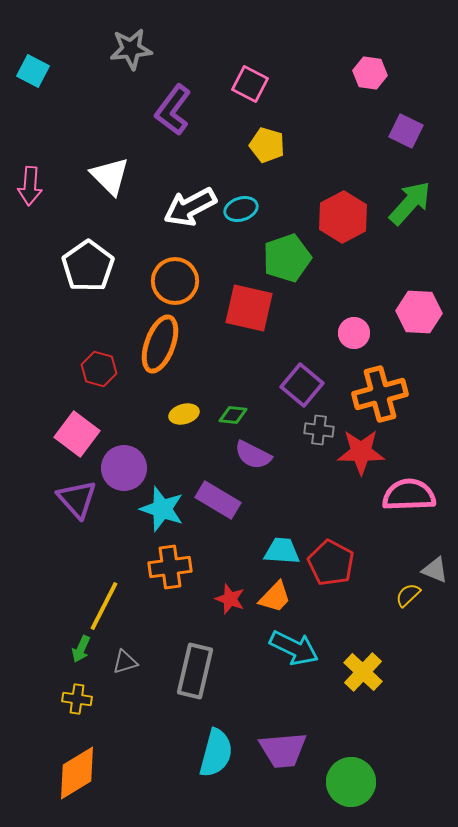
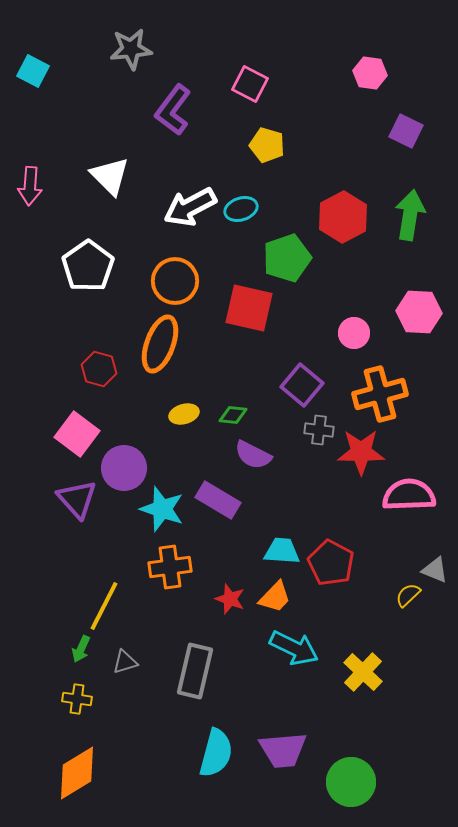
green arrow at (410, 203): moved 12 px down; rotated 33 degrees counterclockwise
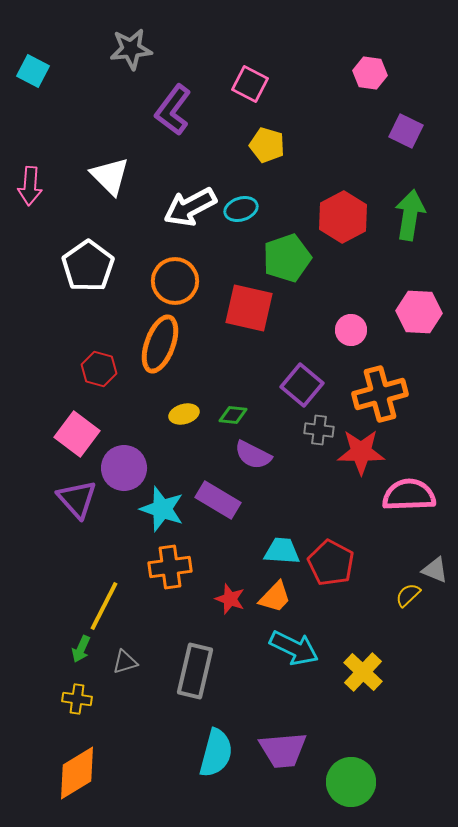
pink circle at (354, 333): moved 3 px left, 3 px up
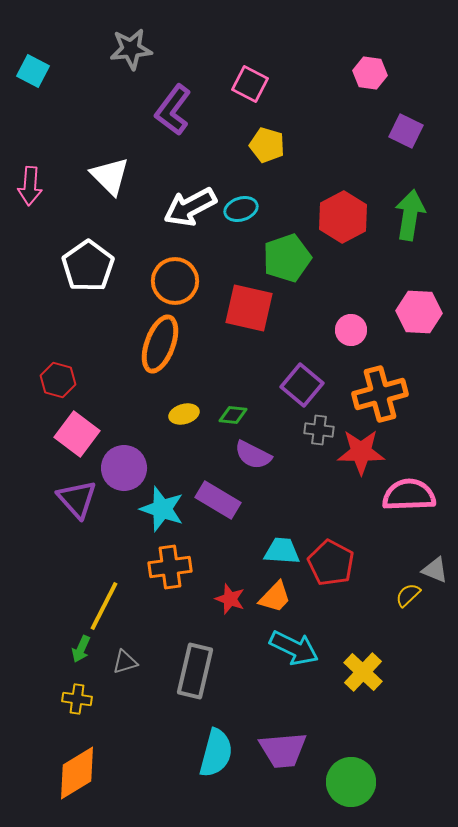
red hexagon at (99, 369): moved 41 px left, 11 px down
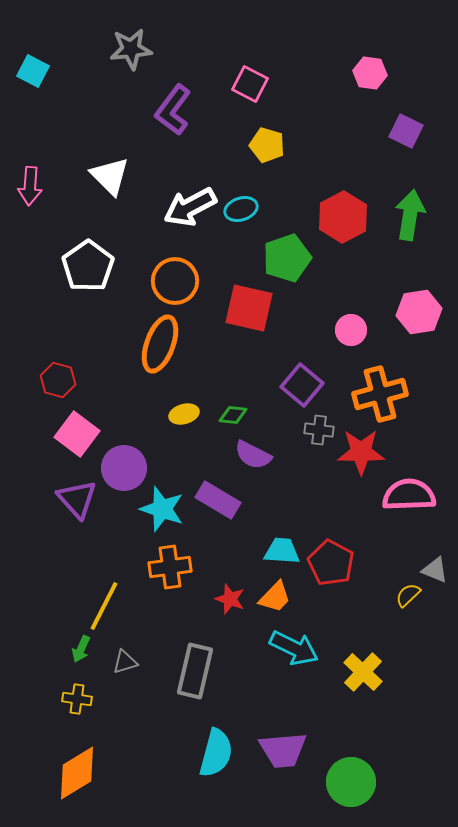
pink hexagon at (419, 312): rotated 12 degrees counterclockwise
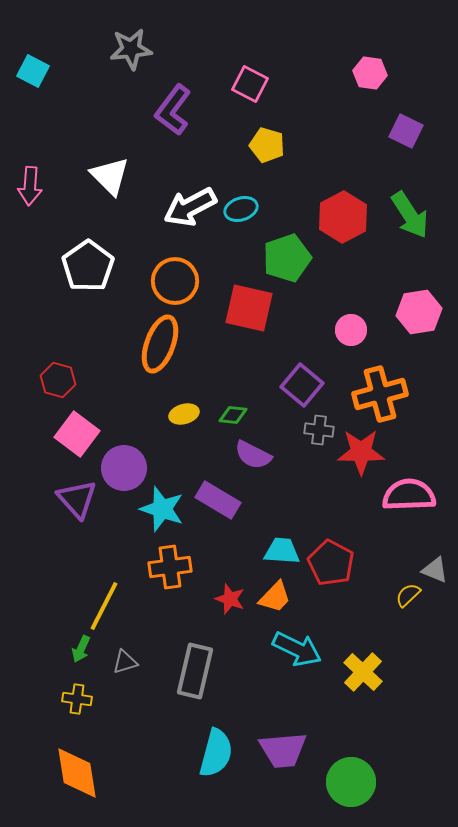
green arrow at (410, 215): rotated 138 degrees clockwise
cyan arrow at (294, 648): moved 3 px right, 1 px down
orange diamond at (77, 773): rotated 68 degrees counterclockwise
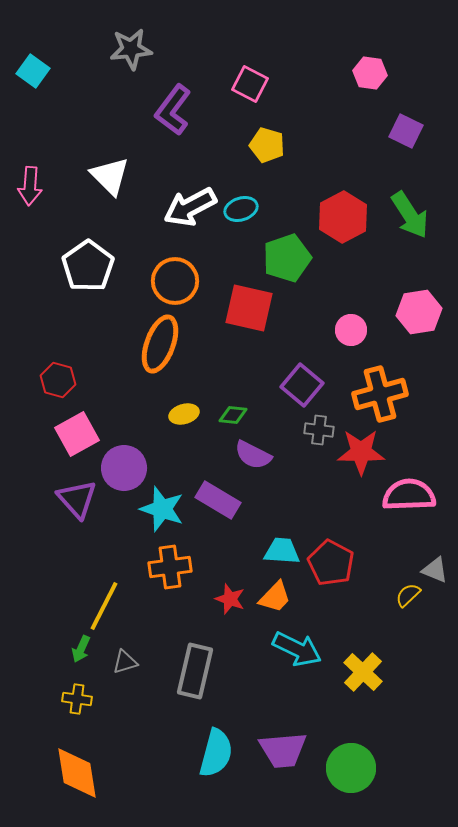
cyan square at (33, 71): rotated 8 degrees clockwise
pink square at (77, 434): rotated 24 degrees clockwise
green circle at (351, 782): moved 14 px up
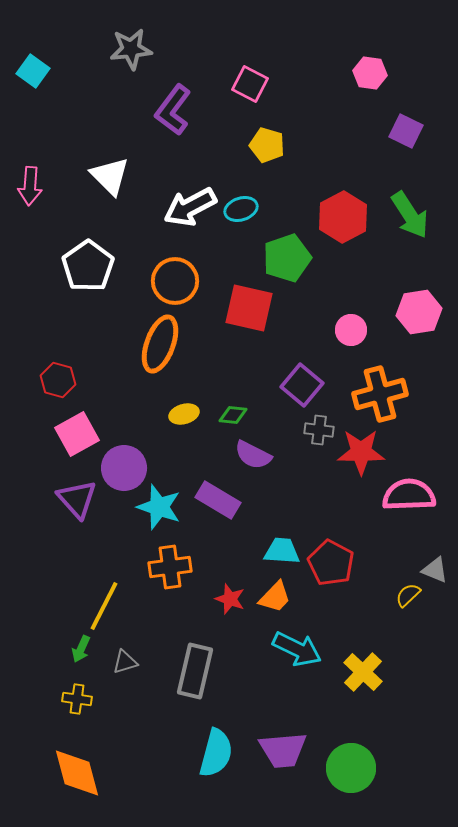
cyan star at (162, 509): moved 3 px left, 2 px up
orange diamond at (77, 773): rotated 6 degrees counterclockwise
